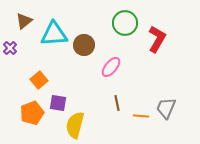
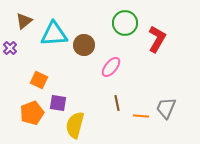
orange square: rotated 24 degrees counterclockwise
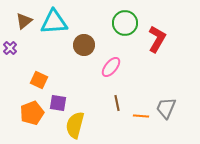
cyan triangle: moved 12 px up
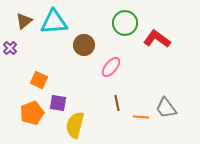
red L-shape: rotated 84 degrees counterclockwise
gray trapezoid: rotated 60 degrees counterclockwise
orange line: moved 1 px down
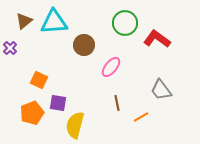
gray trapezoid: moved 5 px left, 18 px up
orange line: rotated 35 degrees counterclockwise
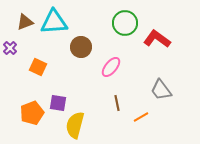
brown triangle: moved 1 px right, 1 px down; rotated 18 degrees clockwise
brown circle: moved 3 px left, 2 px down
orange square: moved 1 px left, 13 px up
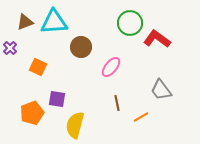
green circle: moved 5 px right
purple square: moved 1 px left, 4 px up
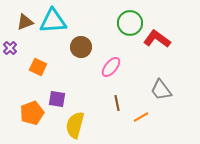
cyan triangle: moved 1 px left, 1 px up
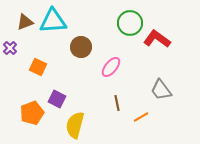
purple square: rotated 18 degrees clockwise
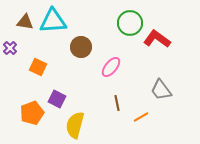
brown triangle: rotated 30 degrees clockwise
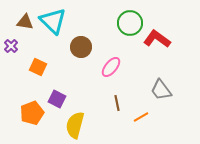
cyan triangle: rotated 48 degrees clockwise
purple cross: moved 1 px right, 2 px up
